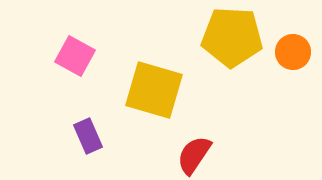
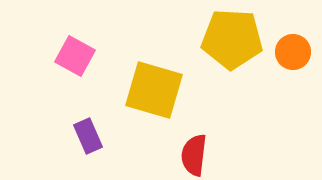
yellow pentagon: moved 2 px down
red semicircle: rotated 27 degrees counterclockwise
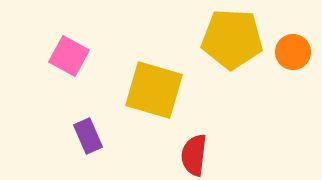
pink square: moved 6 px left
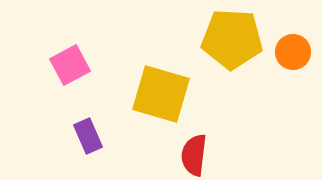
pink square: moved 1 px right, 9 px down; rotated 33 degrees clockwise
yellow square: moved 7 px right, 4 px down
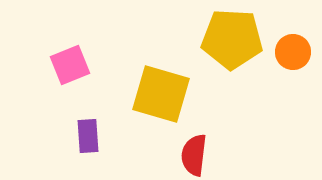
pink square: rotated 6 degrees clockwise
purple rectangle: rotated 20 degrees clockwise
